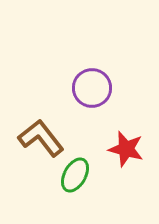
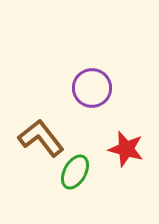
green ellipse: moved 3 px up
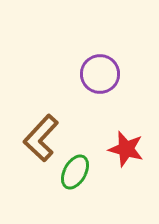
purple circle: moved 8 px right, 14 px up
brown L-shape: rotated 99 degrees counterclockwise
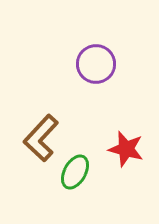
purple circle: moved 4 px left, 10 px up
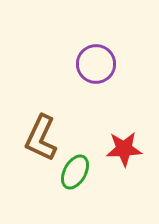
brown L-shape: rotated 18 degrees counterclockwise
red star: moved 2 px left; rotated 18 degrees counterclockwise
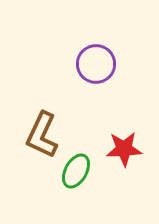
brown L-shape: moved 1 px right, 3 px up
green ellipse: moved 1 px right, 1 px up
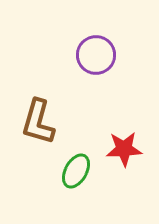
purple circle: moved 9 px up
brown L-shape: moved 4 px left, 13 px up; rotated 9 degrees counterclockwise
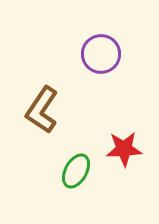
purple circle: moved 5 px right, 1 px up
brown L-shape: moved 4 px right, 12 px up; rotated 18 degrees clockwise
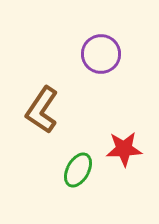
green ellipse: moved 2 px right, 1 px up
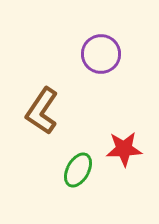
brown L-shape: moved 1 px down
